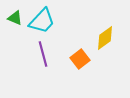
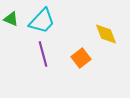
green triangle: moved 4 px left, 1 px down
yellow diamond: moved 1 px right, 4 px up; rotated 75 degrees counterclockwise
orange square: moved 1 px right, 1 px up
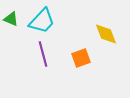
orange square: rotated 18 degrees clockwise
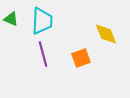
cyan trapezoid: rotated 40 degrees counterclockwise
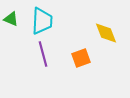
yellow diamond: moved 1 px up
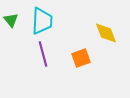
green triangle: moved 1 px down; rotated 28 degrees clockwise
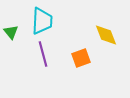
green triangle: moved 12 px down
yellow diamond: moved 2 px down
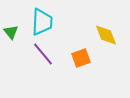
cyan trapezoid: moved 1 px down
purple line: rotated 25 degrees counterclockwise
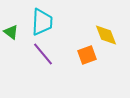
green triangle: rotated 14 degrees counterclockwise
orange square: moved 6 px right, 3 px up
